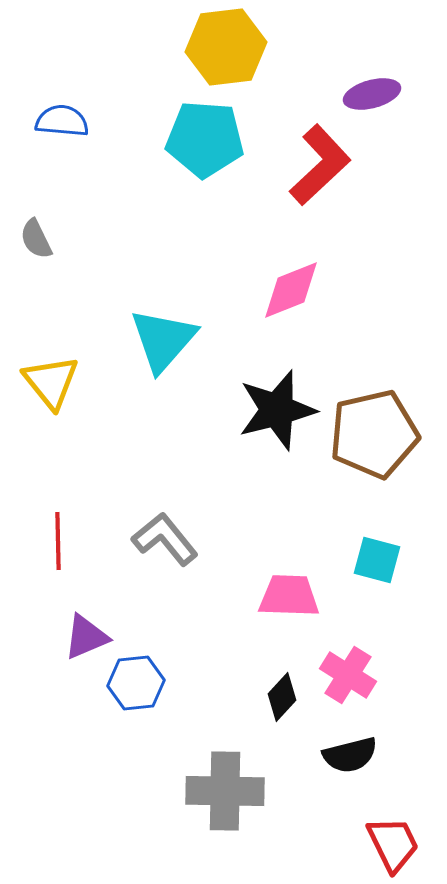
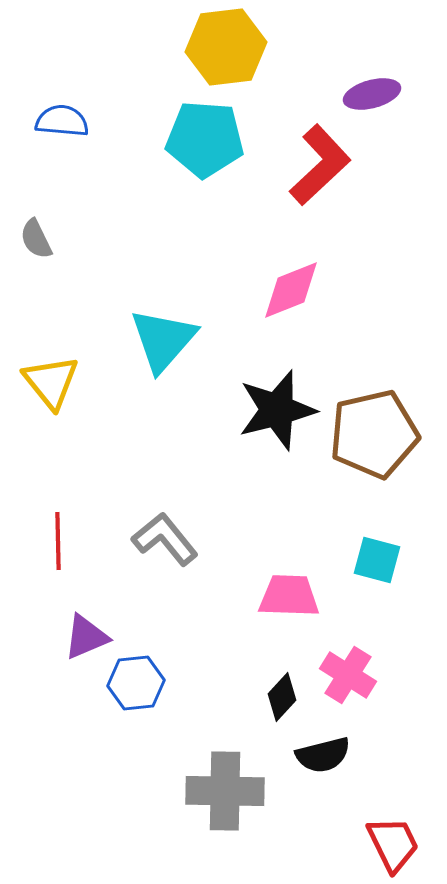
black semicircle: moved 27 px left
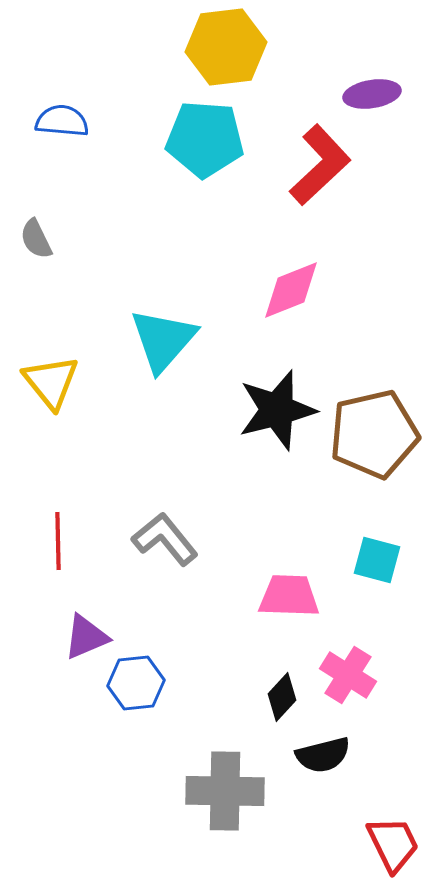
purple ellipse: rotated 6 degrees clockwise
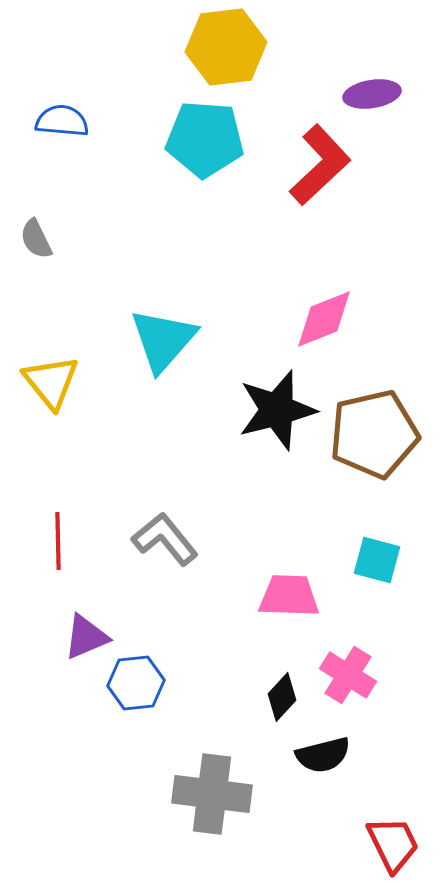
pink diamond: moved 33 px right, 29 px down
gray cross: moved 13 px left, 3 px down; rotated 6 degrees clockwise
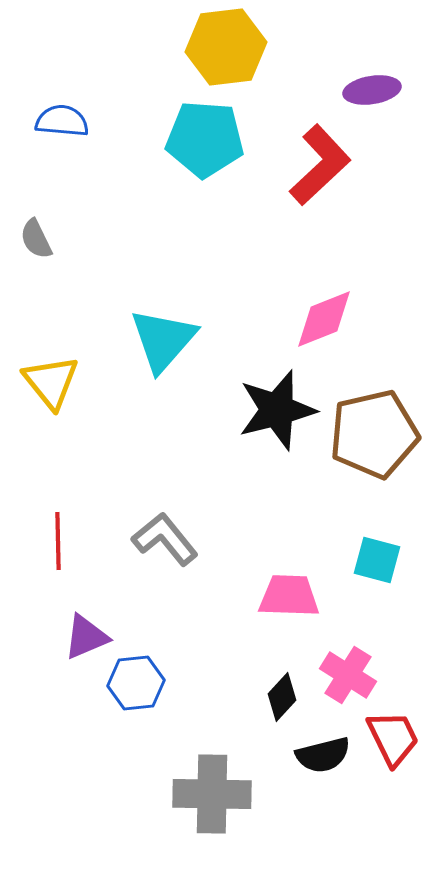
purple ellipse: moved 4 px up
gray cross: rotated 6 degrees counterclockwise
red trapezoid: moved 106 px up
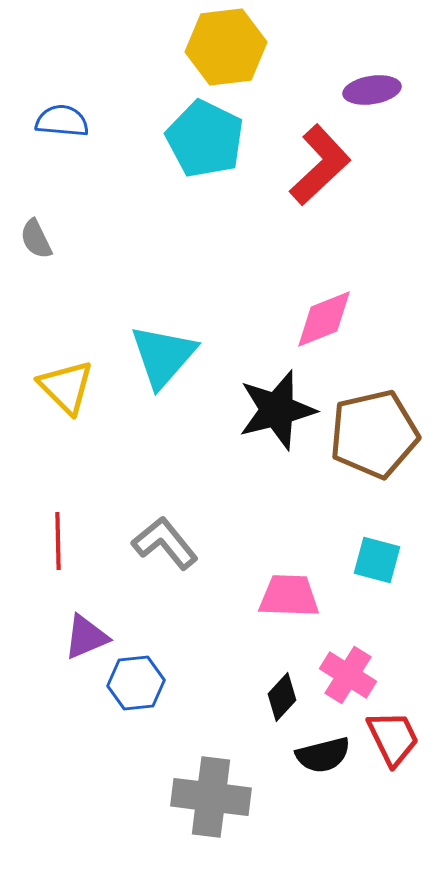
cyan pentagon: rotated 22 degrees clockwise
cyan triangle: moved 16 px down
yellow triangle: moved 15 px right, 5 px down; rotated 6 degrees counterclockwise
gray L-shape: moved 4 px down
gray cross: moved 1 px left, 3 px down; rotated 6 degrees clockwise
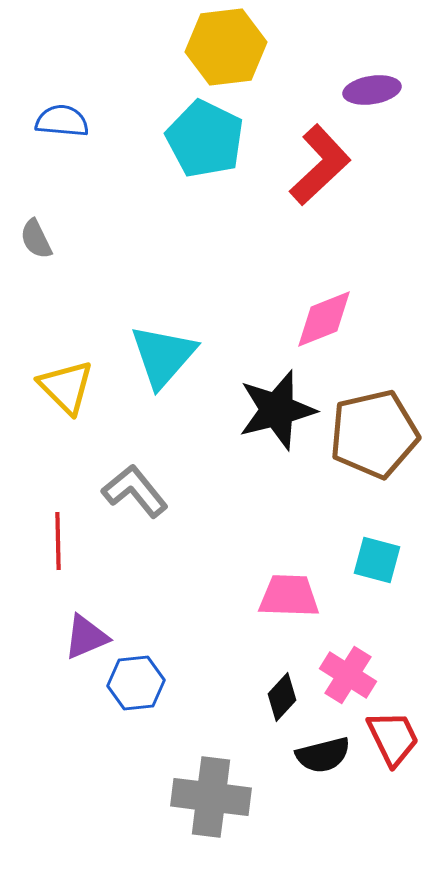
gray L-shape: moved 30 px left, 52 px up
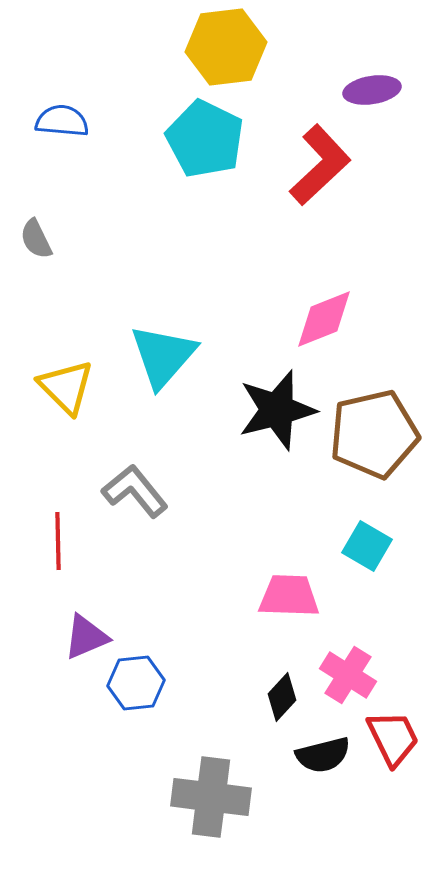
cyan square: moved 10 px left, 14 px up; rotated 15 degrees clockwise
